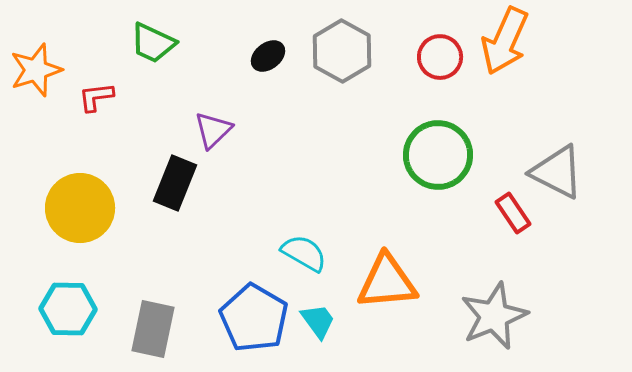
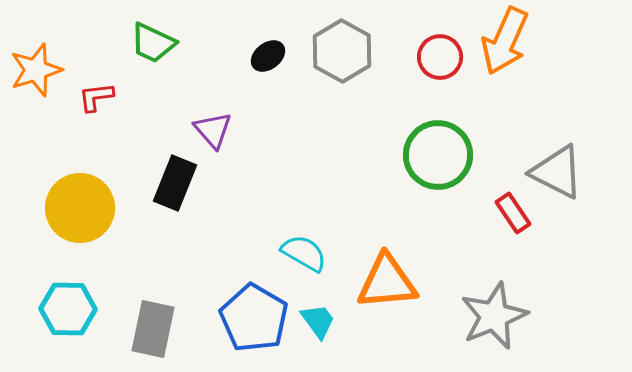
purple triangle: rotated 27 degrees counterclockwise
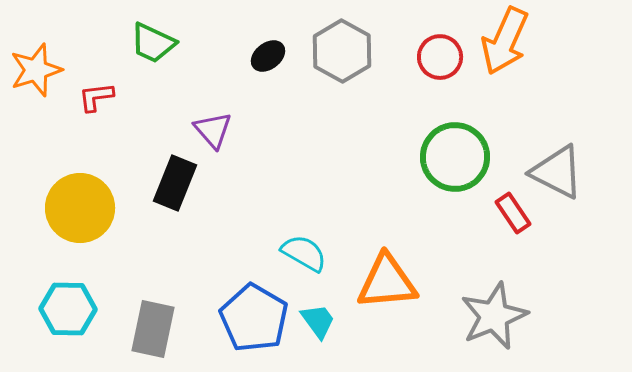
green circle: moved 17 px right, 2 px down
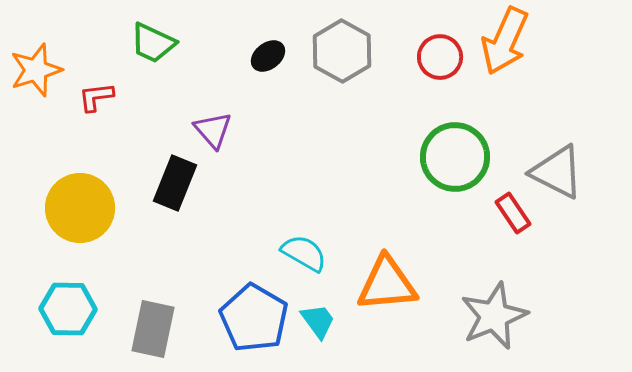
orange triangle: moved 2 px down
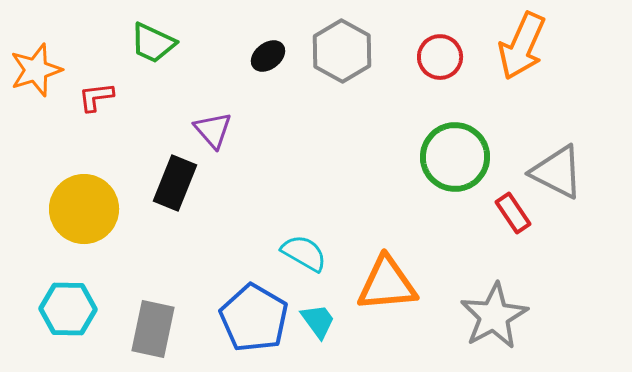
orange arrow: moved 17 px right, 5 px down
yellow circle: moved 4 px right, 1 px down
gray star: rotated 6 degrees counterclockwise
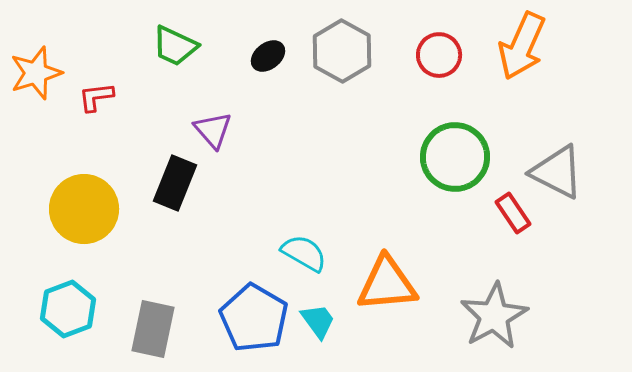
green trapezoid: moved 22 px right, 3 px down
red circle: moved 1 px left, 2 px up
orange star: moved 3 px down
cyan hexagon: rotated 22 degrees counterclockwise
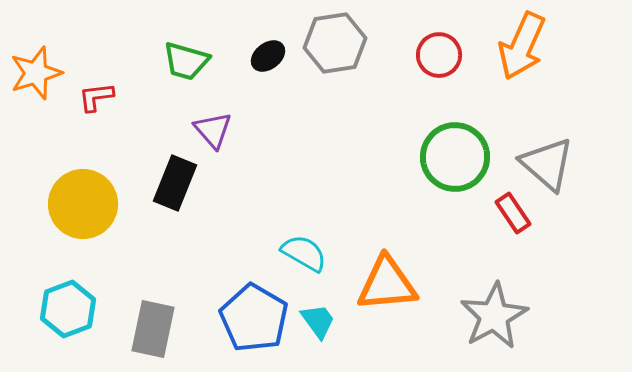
green trapezoid: moved 11 px right, 15 px down; rotated 9 degrees counterclockwise
gray hexagon: moved 7 px left, 8 px up; rotated 22 degrees clockwise
gray triangle: moved 10 px left, 8 px up; rotated 14 degrees clockwise
yellow circle: moved 1 px left, 5 px up
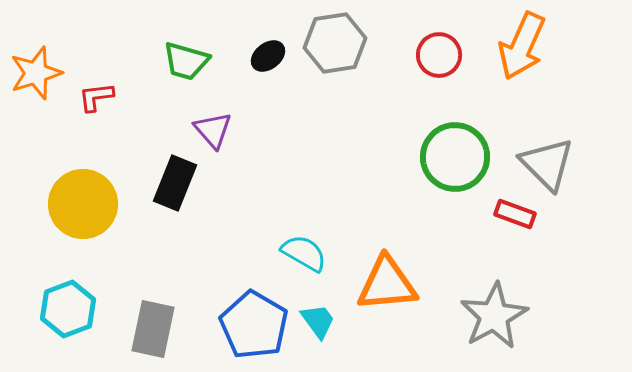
gray triangle: rotated 4 degrees clockwise
red rectangle: moved 2 px right, 1 px down; rotated 36 degrees counterclockwise
blue pentagon: moved 7 px down
